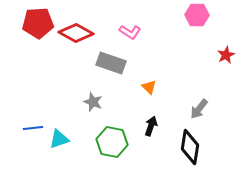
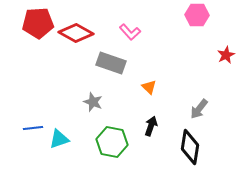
pink L-shape: rotated 15 degrees clockwise
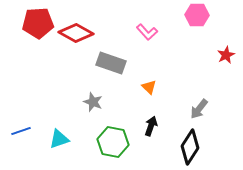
pink L-shape: moved 17 px right
blue line: moved 12 px left, 3 px down; rotated 12 degrees counterclockwise
green hexagon: moved 1 px right
black diamond: rotated 24 degrees clockwise
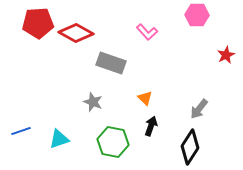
orange triangle: moved 4 px left, 11 px down
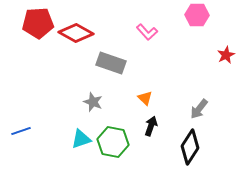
cyan triangle: moved 22 px right
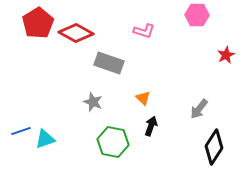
red pentagon: rotated 28 degrees counterclockwise
pink L-shape: moved 3 px left, 1 px up; rotated 30 degrees counterclockwise
gray rectangle: moved 2 px left
orange triangle: moved 2 px left
cyan triangle: moved 36 px left
black diamond: moved 24 px right
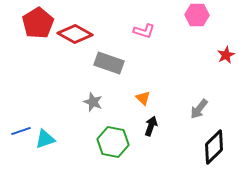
red diamond: moved 1 px left, 1 px down
black diamond: rotated 12 degrees clockwise
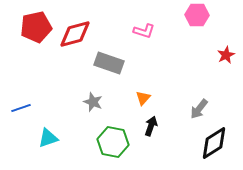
red pentagon: moved 2 px left, 4 px down; rotated 20 degrees clockwise
red diamond: rotated 44 degrees counterclockwise
orange triangle: rotated 28 degrees clockwise
blue line: moved 23 px up
cyan triangle: moved 3 px right, 1 px up
black diamond: moved 4 px up; rotated 12 degrees clockwise
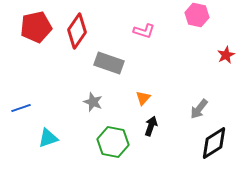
pink hexagon: rotated 10 degrees clockwise
red diamond: moved 2 px right, 3 px up; rotated 40 degrees counterclockwise
